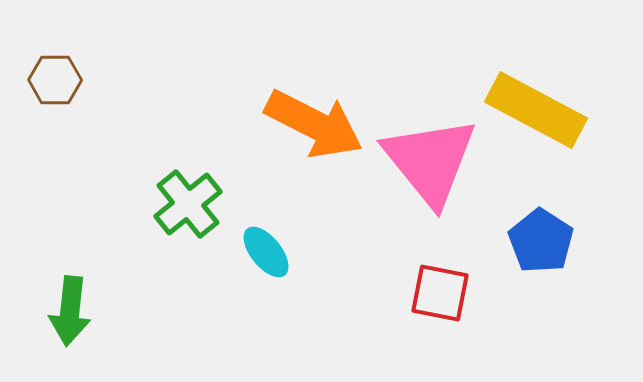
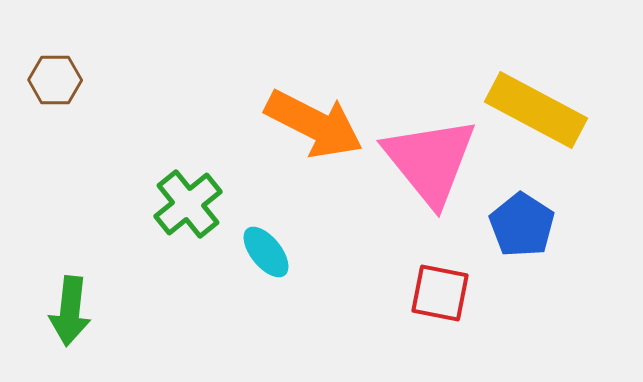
blue pentagon: moved 19 px left, 16 px up
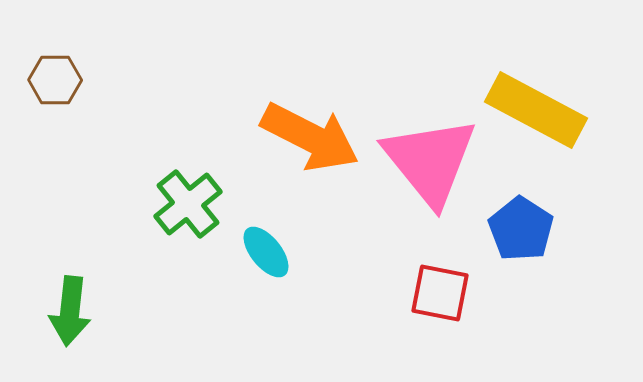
orange arrow: moved 4 px left, 13 px down
blue pentagon: moved 1 px left, 4 px down
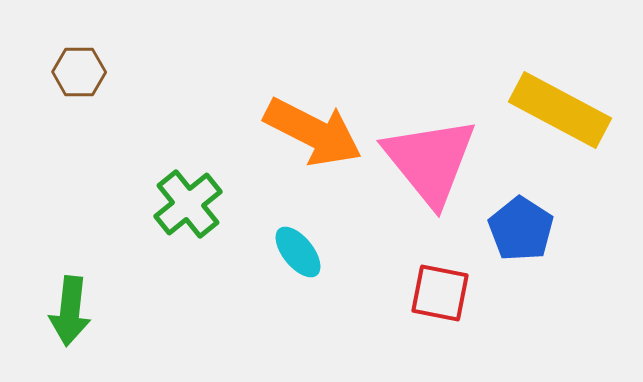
brown hexagon: moved 24 px right, 8 px up
yellow rectangle: moved 24 px right
orange arrow: moved 3 px right, 5 px up
cyan ellipse: moved 32 px right
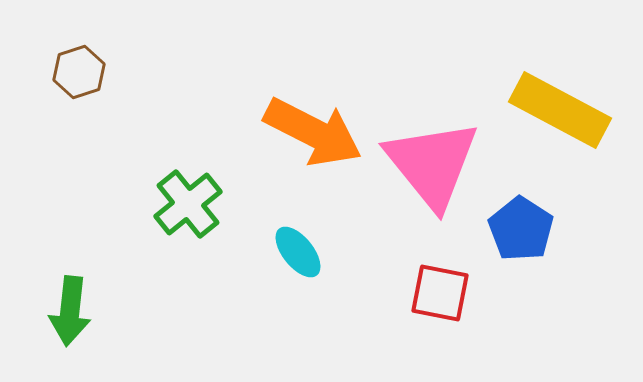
brown hexagon: rotated 18 degrees counterclockwise
pink triangle: moved 2 px right, 3 px down
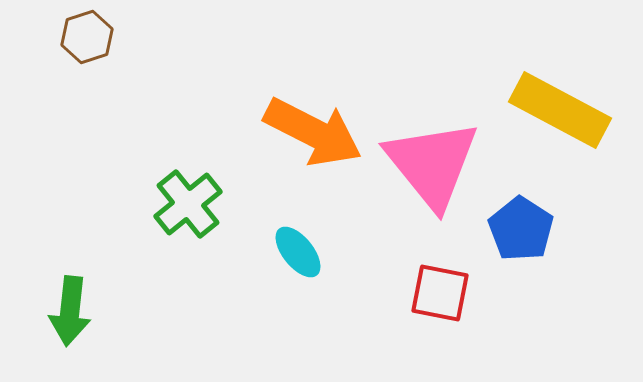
brown hexagon: moved 8 px right, 35 px up
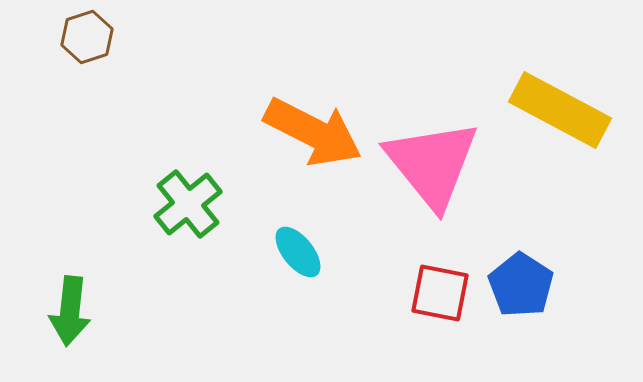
blue pentagon: moved 56 px down
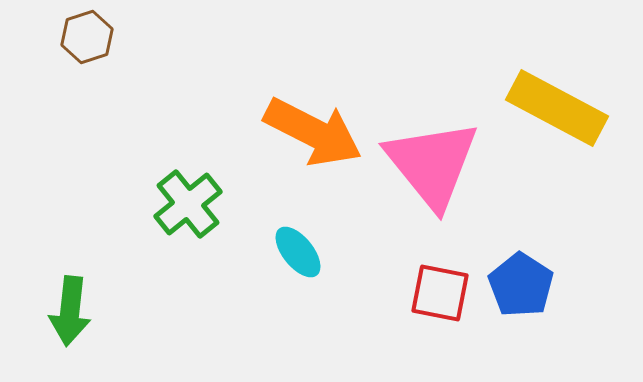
yellow rectangle: moved 3 px left, 2 px up
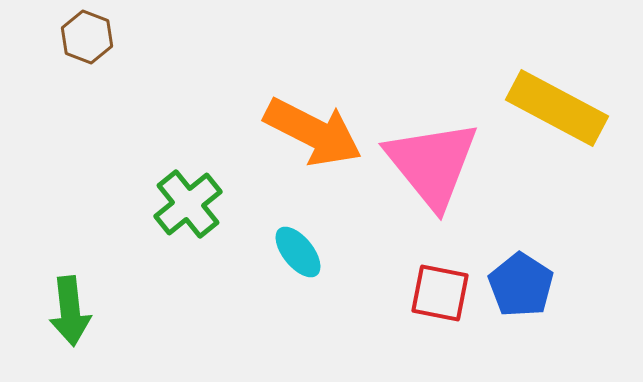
brown hexagon: rotated 21 degrees counterclockwise
green arrow: rotated 12 degrees counterclockwise
